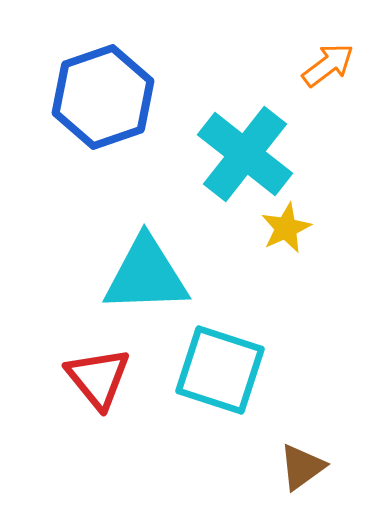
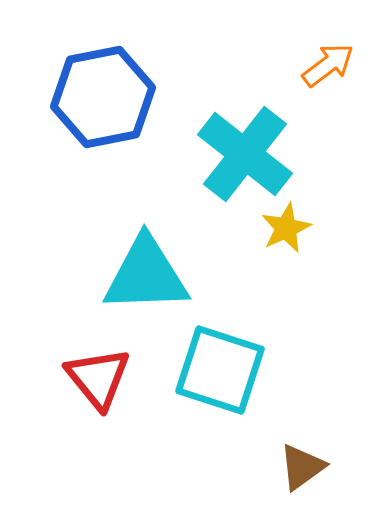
blue hexagon: rotated 8 degrees clockwise
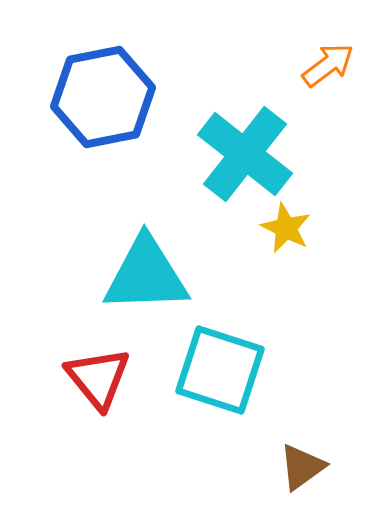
yellow star: rotated 21 degrees counterclockwise
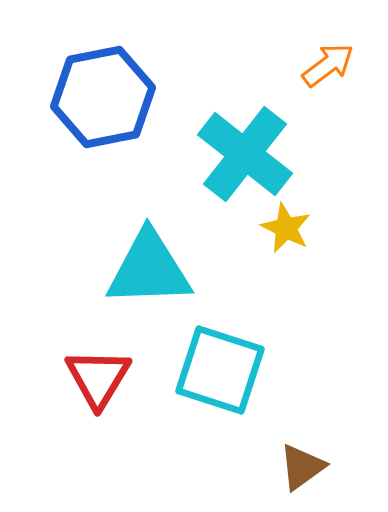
cyan triangle: moved 3 px right, 6 px up
red triangle: rotated 10 degrees clockwise
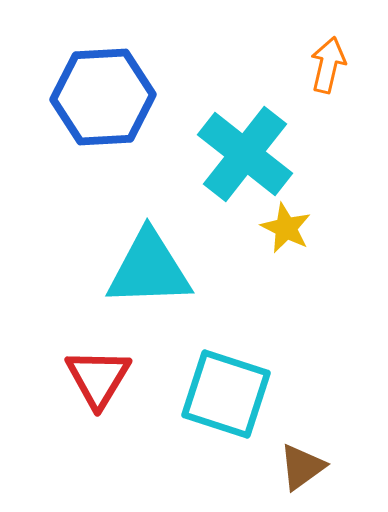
orange arrow: rotated 40 degrees counterclockwise
blue hexagon: rotated 8 degrees clockwise
cyan square: moved 6 px right, 24 px down
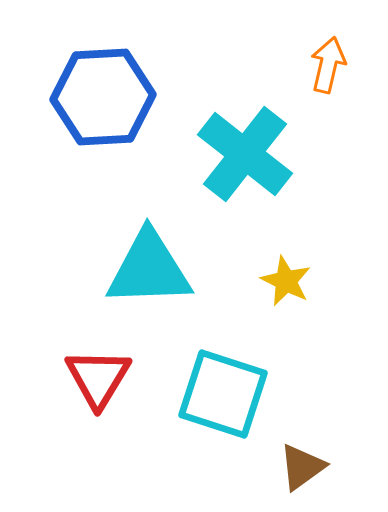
yellow star: moved 53 px down
cyan square: moved 3 px left
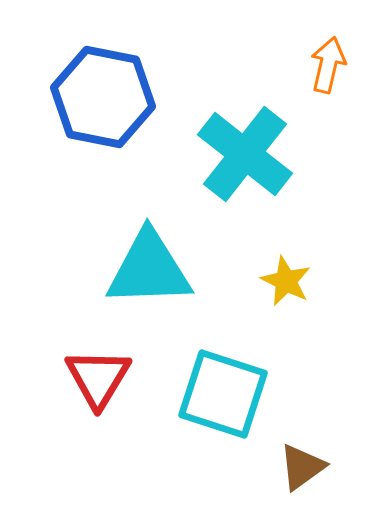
blue hexagon: rotated 14 degrees clockwise
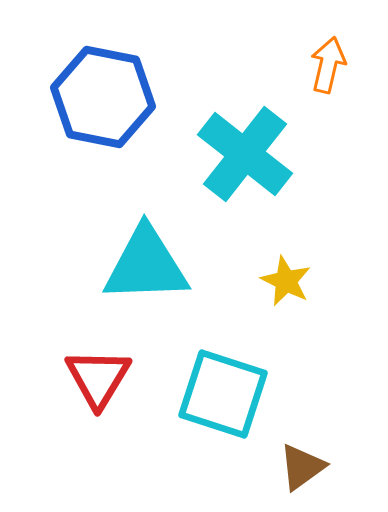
cyan triangle: moved 3 px left, 4 px up
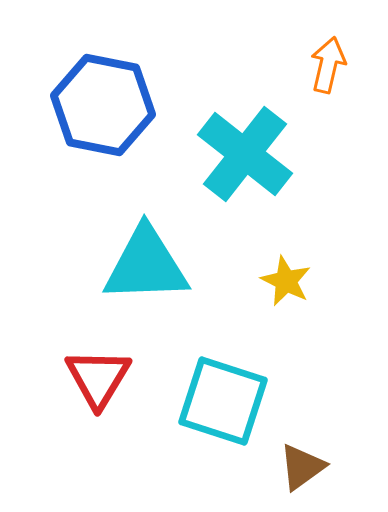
blue hexagon: moved 8 px down
cyan square: moved 7 px down
